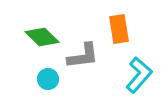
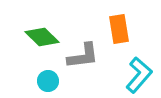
cyan circle: moved 2 px down
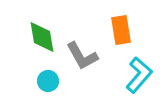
orange rectangle: moved 2 px right, 1 px down
green diamond: rotated 36 degrees clockwise
gray L-shape: moved 1 px left; rotated 68 degrees clockwise
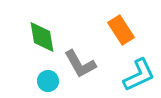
orange rectangle: rotated 24 degrees counterclockwise
gray L-shape: moved 2 px left, 8 px down
cyan L-shape: rotated 24 degrees clockwise
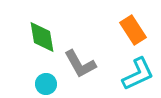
orange rectangle: moved 12 px right
cyan L-shape: moved 1 px left, 1 px up
cyan circle: moved 2 px left, 3 px down
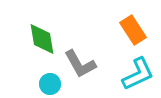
green diamond: moved 2 px down
cyan circle: moved 4 px right
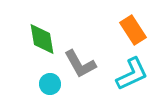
cyan L-shape: moved 6 px left
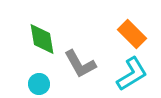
orange rectangle: moved 1 px left, 4 px down; rotated 12 degrees counterclockwise
cyan L-shape: rotated 6 degrees counterclockwise
cyan circle: moved 11 px left
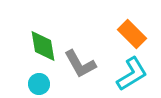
green diamond: moved 1 px right, 7 px down
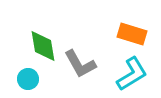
orange rectangle: rotated 28 degrees counterclockwise
cyan circle: moved 11 px left, 5 px up
